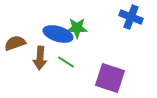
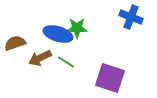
brown arrow: rotated 60 degrees clockwise
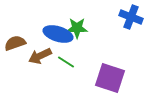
brown arrow: moved 2 px up
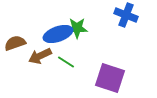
blue cross: moved 5 px left, 2 px up
blue ellipse: rotated 36 degrees counterclockwise
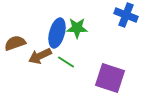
blue ellipse: moved 1 px left, 1 px up; rotated 56 degrees counterclockwise
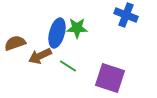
green line: moved 2 px right, 4 px down
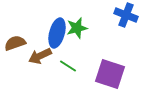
green star: rotated 15 degrees counterclockwise
purple square: moved 4 px up
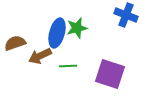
green line: rotated 36 degrees counterclockwise
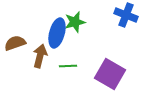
green star: moved 2 px left, 6 px up
brown arrow: rotated 130 degrees clockwise
purple square: rotated 12 degrees clockwise
